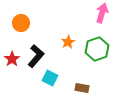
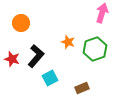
orange star: rotated 24 degrees counterclockwise
green hexagon: moved 2 px left
red star: rotated 21 degrees counterclockwise
cyan square: rotated 35 degrees clockwise
brown rectangle: rotated 32 degrees counterclockwise
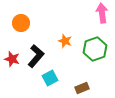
pink arrow: rotated 24 degrees counterclockwise
orange star: moved 3 px left, 1 px up
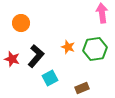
orange star: moved 3 px right, 6 px down
green hexagon: rotated 10 degrees clockwise
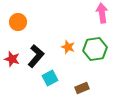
orange circle: moved 3 px left, 1 px up
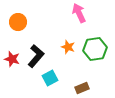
pink arrow: moved 23 px left; rotated 18 degrees counterclockwise
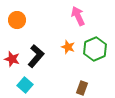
pink arrow: moved 1 px left, 3 px down
orange circle: moved 1 px left, 2 px up
green hexagon: rotated 15 degrees counterclockwise
cyan square: moved 25 px left, 7 px down; rotated 21 degrees counterclockwise
brown rectangle: rotated 48 degrees counterclockwise
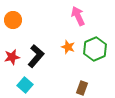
orange circle: moved 4 px left
red star: moved 2 px up; rotated 28 degrees counterclockwise
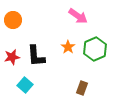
pink arrow: rotated 150 degrees clockwise
orange star: rotated 16 degrees clockwise
black L-shape: rotated 135 degrees clockwise
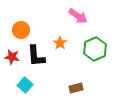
orange circle: moved 8 px right, 10 px down
orange star: moved 8 px left, 4 px up
red star: rotated 21 degrees clockwise
brown rectangle: moved 6 px left; rotated 56 degrees clockwise
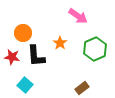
orange circle: moved 2 px right, 3 px down
brown rectangle: moved 6 px right; rotated 24 degrees counterclockwise
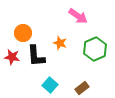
orange star: rotated 16 degrees counterclockwise
cyan square: moved 25 px right
